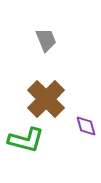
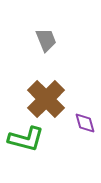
purple diamond: moved 1 px left, 3 px up
green L-shape: moved 1 px up
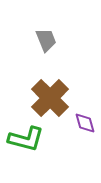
brown cross: moved 4 px right, 1 px up
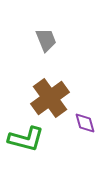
brown cross: rotated 9 degrees clockwise
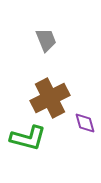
brown cross: rotated 9 degrees clockwise
green L-shape: moved 2 px right, 1 px up
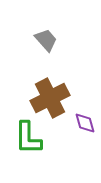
gray trapezoid: rotated 20 degrees counterclockwise
green L-shape: rotated 75 degrees clockwise
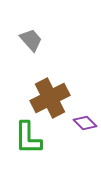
gray trapezoid: moved 15 px left
purple diamond: rotated 30 degrees counterclockwise
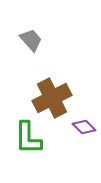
brown cross: moved 2 px right
purple diamond: moved 1 px left, 4 px down
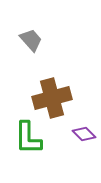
brown cross: rotated 12 degrees clockwise
purple diamond: moved 7 px down
